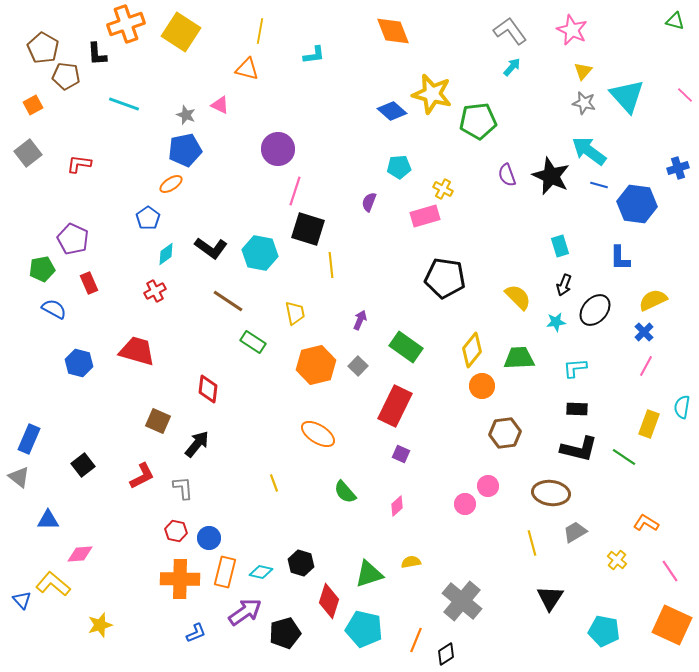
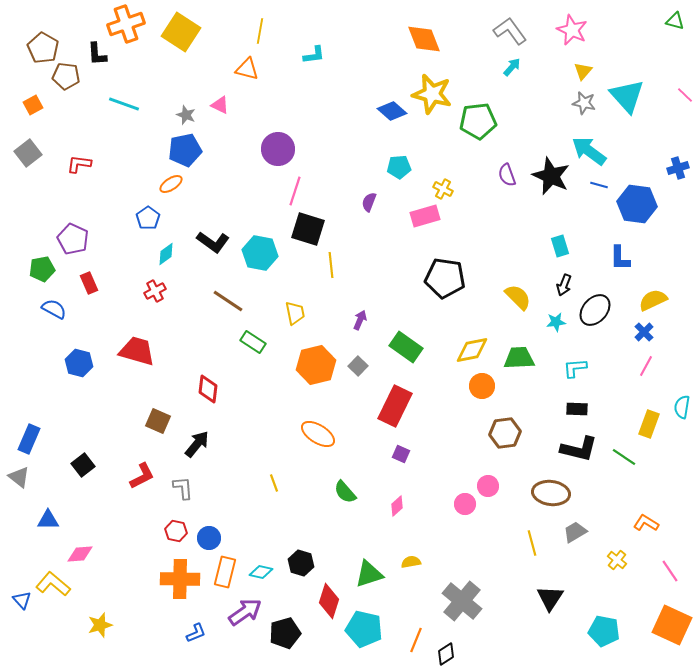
orange diamond at (393, 31): moved 31 px right, 8 px down
black L-shape at (211, 248): moved 2 px right, 6 px up
yellow diamond at (472, 350): rotated 40 degrees clockwise
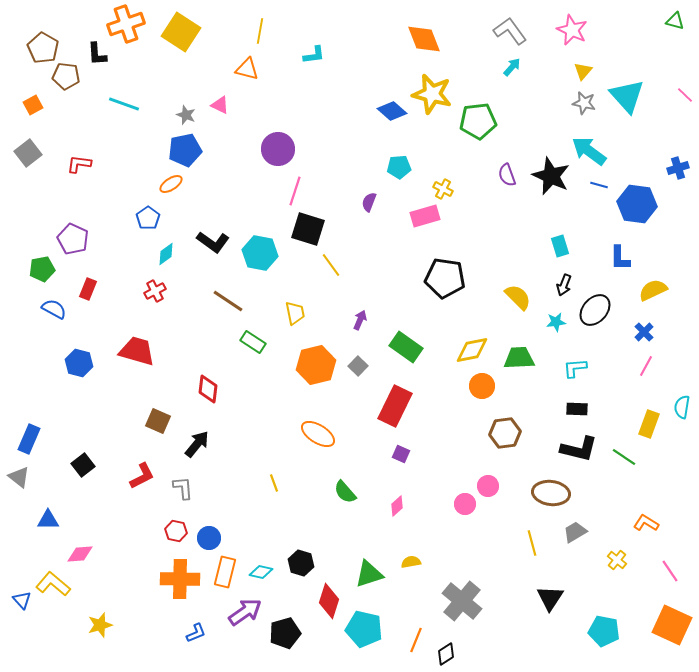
yellow line at (331, 265): rotated 30 degrees counterclockwise
red rectangle at (89, 283): moved 1 px left, 6 px down; rotated 45 degrees clockwise
yellow semicircle at (653, 300): moved 10 px up
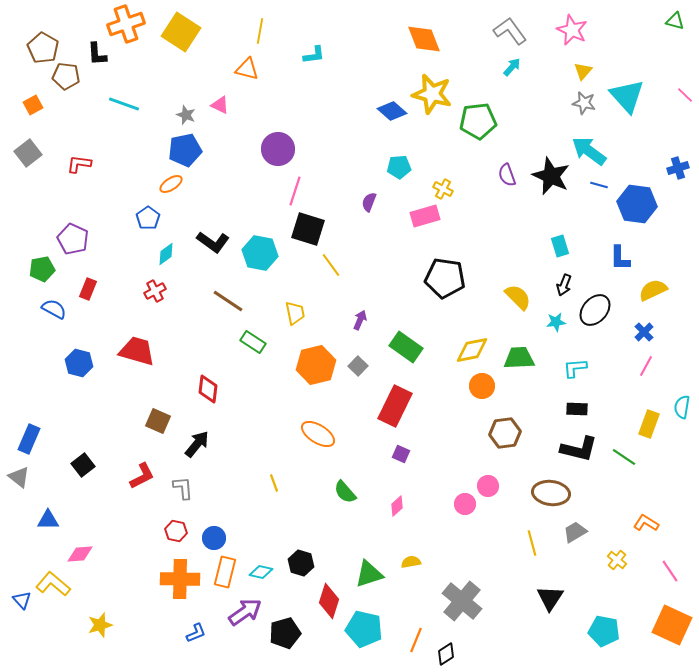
blue circle at (209, 538): moved 5 px right
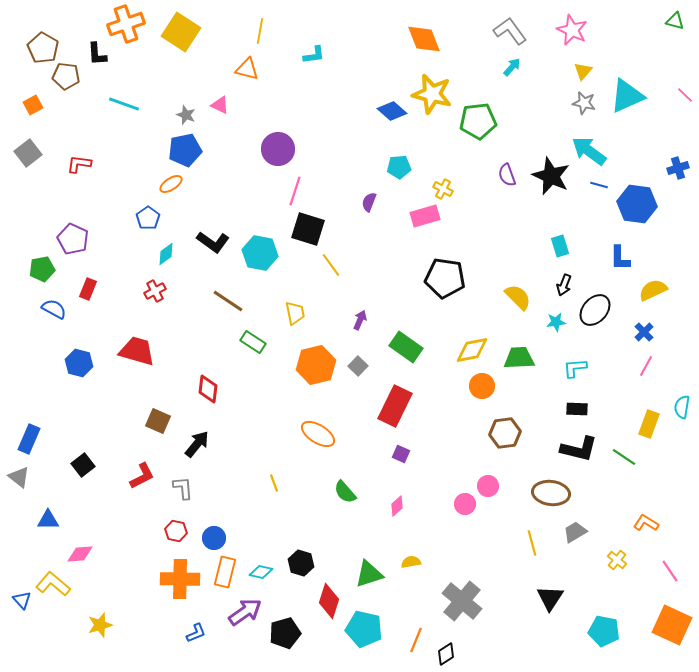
cyan triangle at (627, 96): rotated 48 degrees clockwise
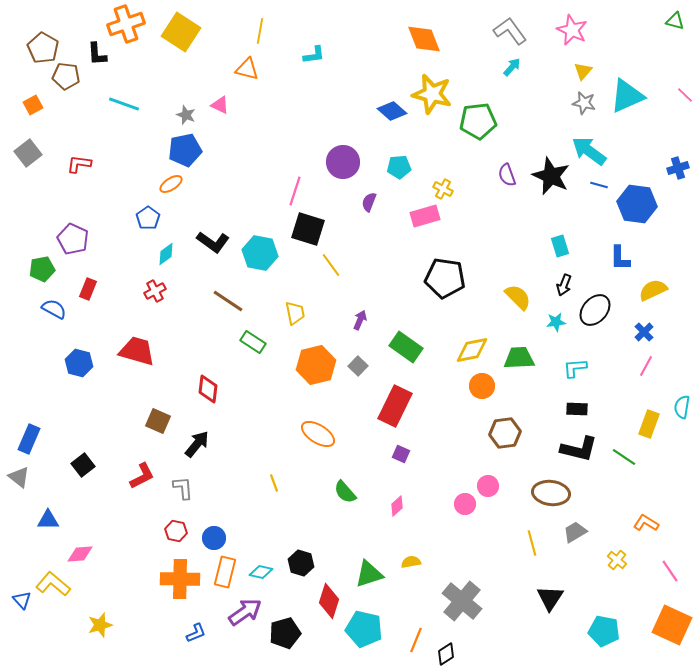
purple circle at (278, 149): moved 65 px right, 13 px down
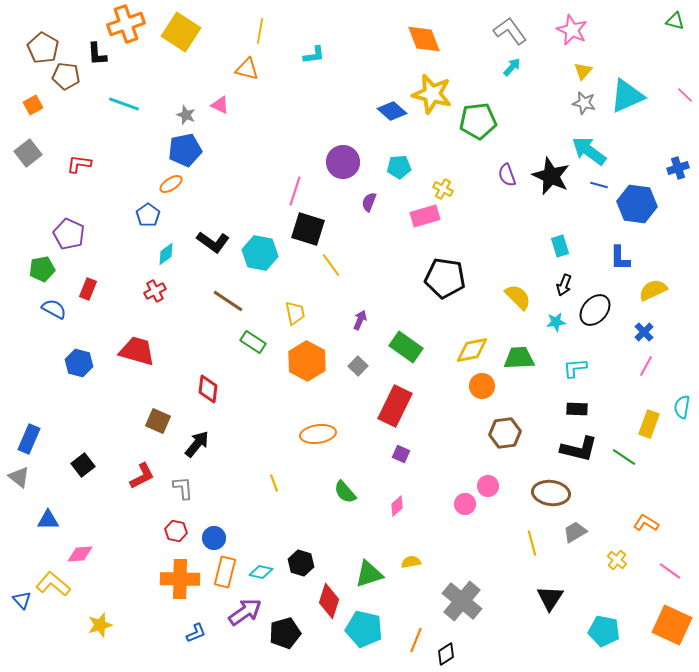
blue pentagon at (148, 218): moved 3 px up
purple pentagon at (73, 239): moved 4 px left, 5 px up
orange hexagon at (316, 365): moved 9 px left, 4 px up; rotated 18 degrees counterclockwise
orange ellipse at (318, 434): rotated 40 degrees counterclockwise
pink line at (670, 571): rotated 20 degrees counterclockwise
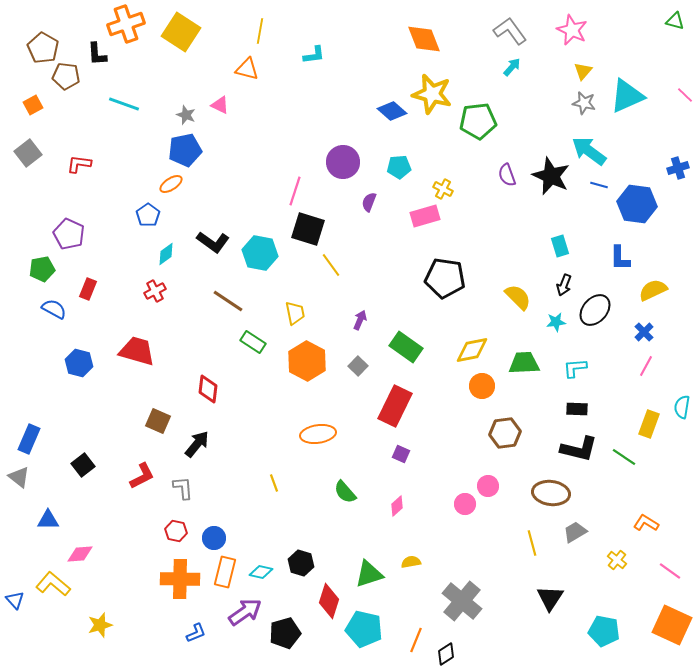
green trapezoid at (519, 358): moved 5 px right, 5 px down
blue triangle at (22, 600): moved 7 px left
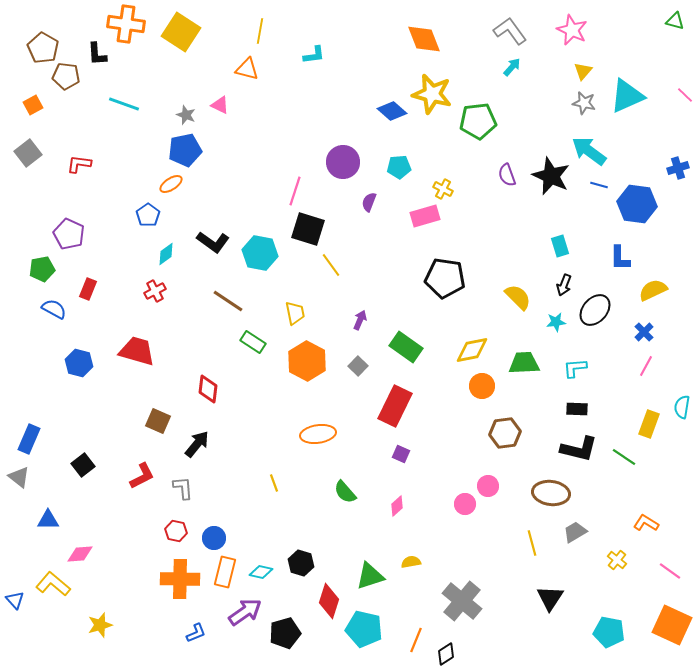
orange cross at (126, 24): rotated 27 degrees clockwise
green triangle at (369, 574): moved 1 px right, 2 px down
cyan pentagon at (604, 631): moved 5 px right, 1 px down
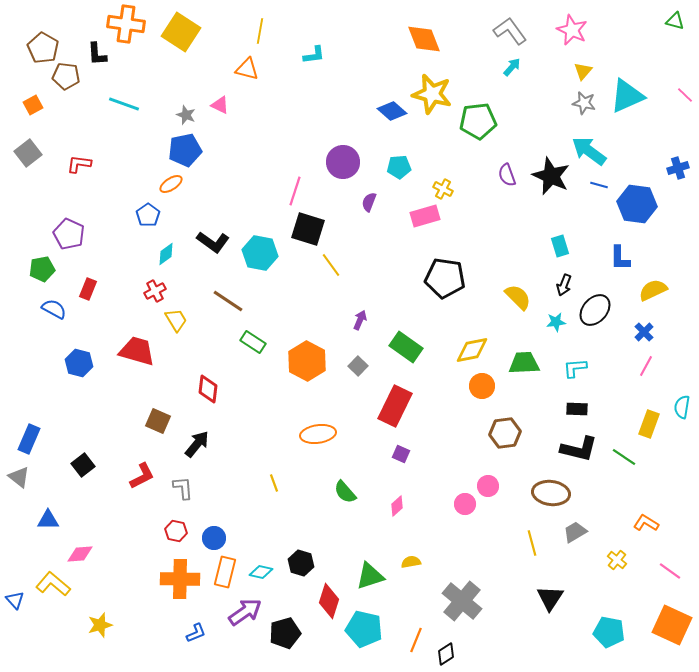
yellow trapezoid at (295, 313): moved 119 px left, 7 px down; rotated 20 degrees counterclockwise
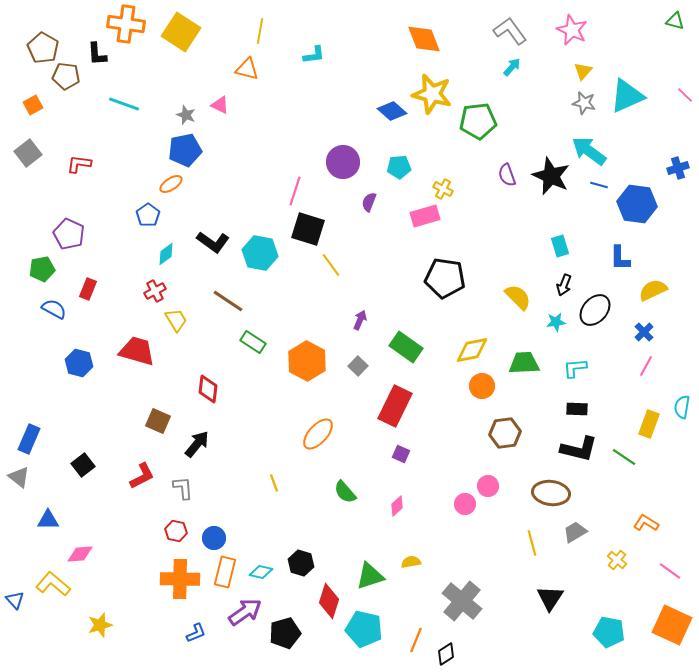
orange ellipse at (318, 434): rotated 40 degrees counterclockwise
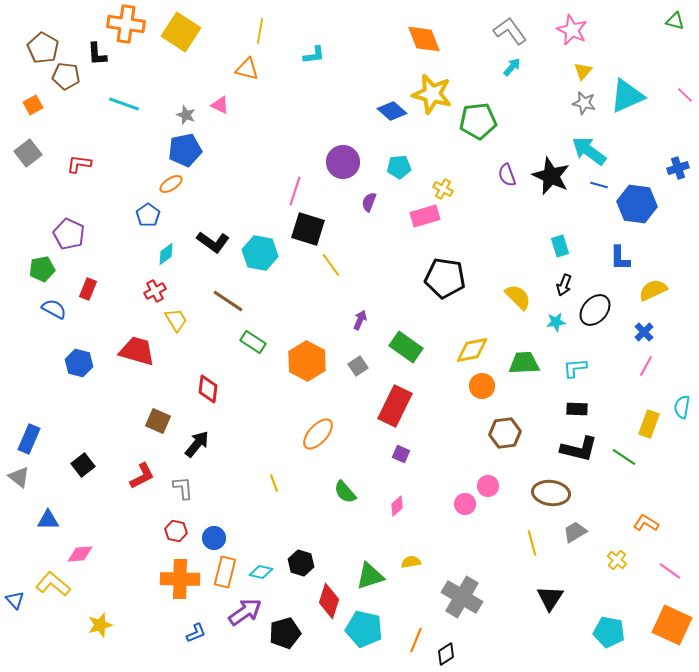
gray square at (358, 366): rotated 12 degrees clockwise
gray cross at (462, 601): moved 4 px up; rotated 9 degrees counterclockwise
